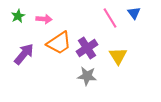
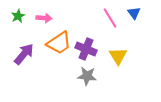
pink arrow: moved 1 px up
purple cross: moved 1 px left, 1 px down; rotated 35 degrees counterclockwise
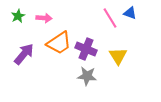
blue triangle: moved 4 px left; rotated 32 degrees counterclockwise
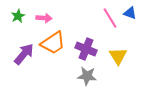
orange trapezoid: moved 6 px left
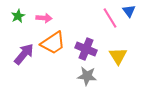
blue triangle: moved 1 px left, 2 px up; rotated 32 degrees clockwise
